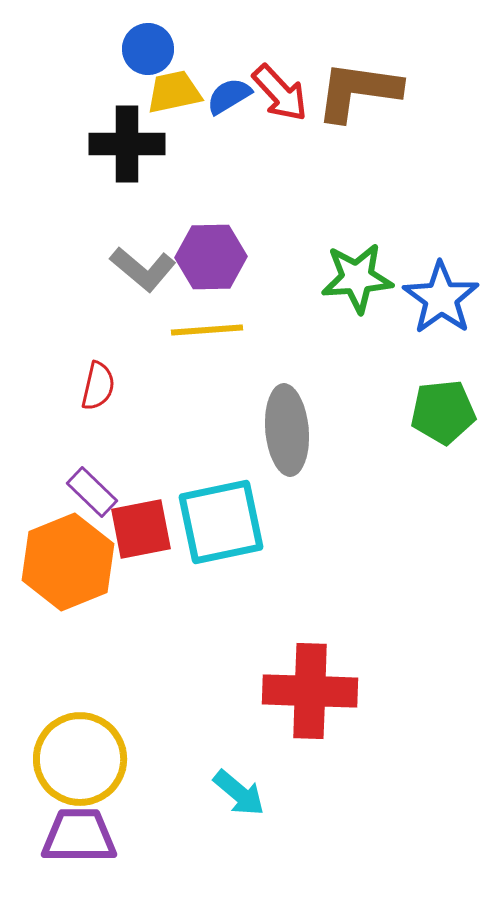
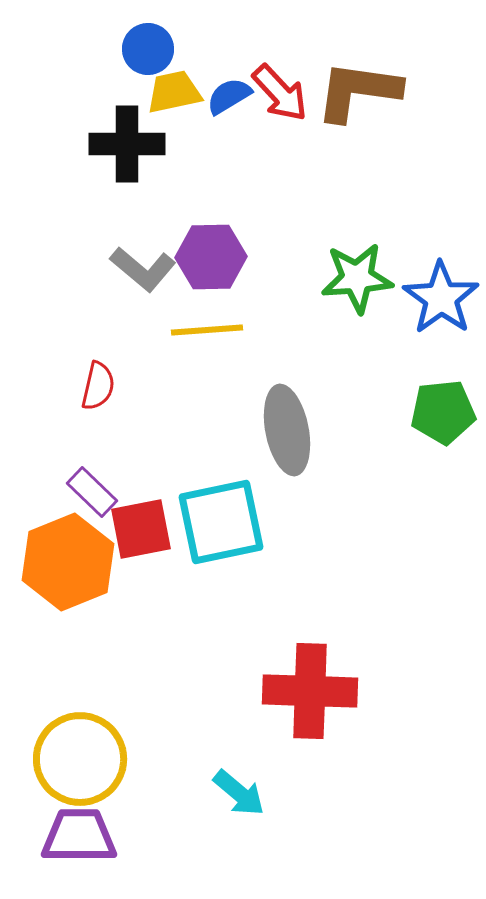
gray ellipse: rotated 6 degrees counterclockwise
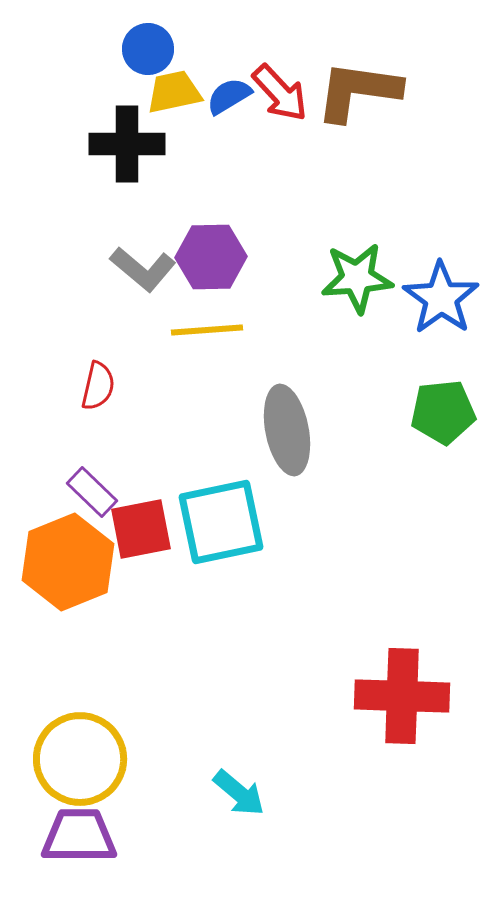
red cross: moved 92 px right, 5 px down
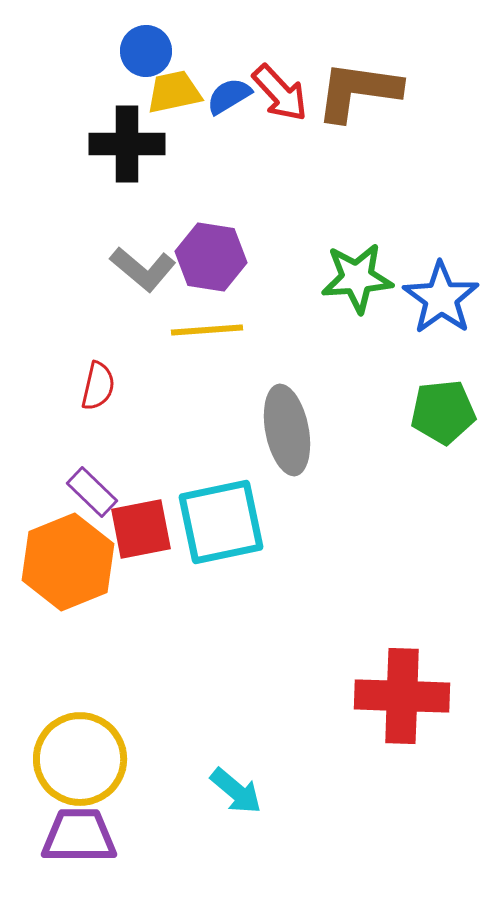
blue circle: moved 2 px left, 2 px down
purple hexagon: rotated 10 degrees clockwise
cyan arrow: moved 3 px left, 2 px up
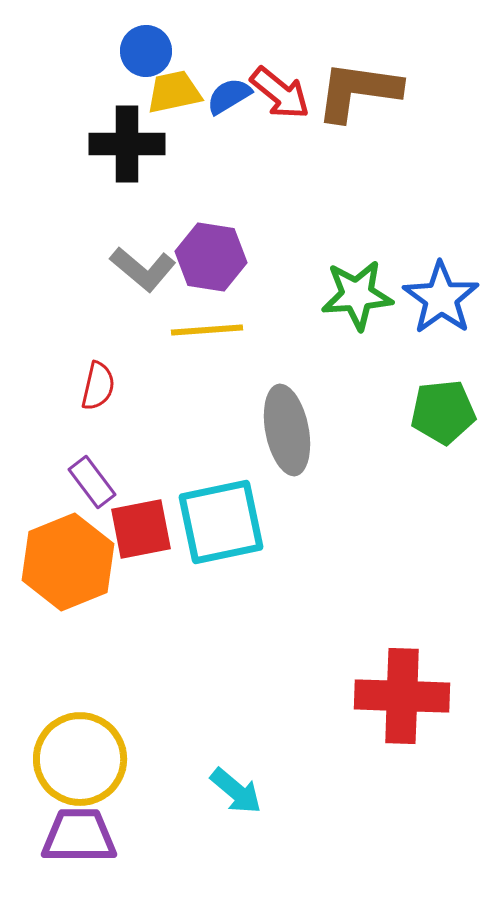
red arrow: rotated 8 degrees counterclockwise
green star: moved 17 px down
purple rectangle: moved 10 px up; rotated 9 degrees clockwise
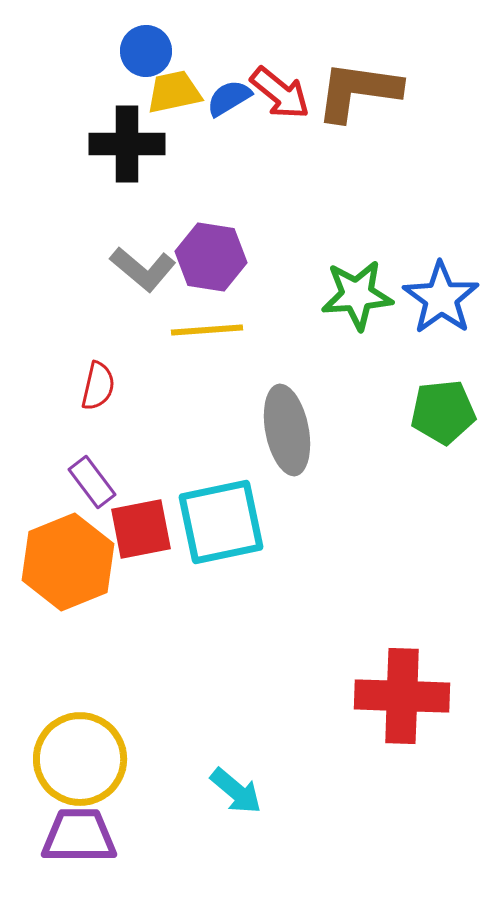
blue semicircle: moved 2 px down
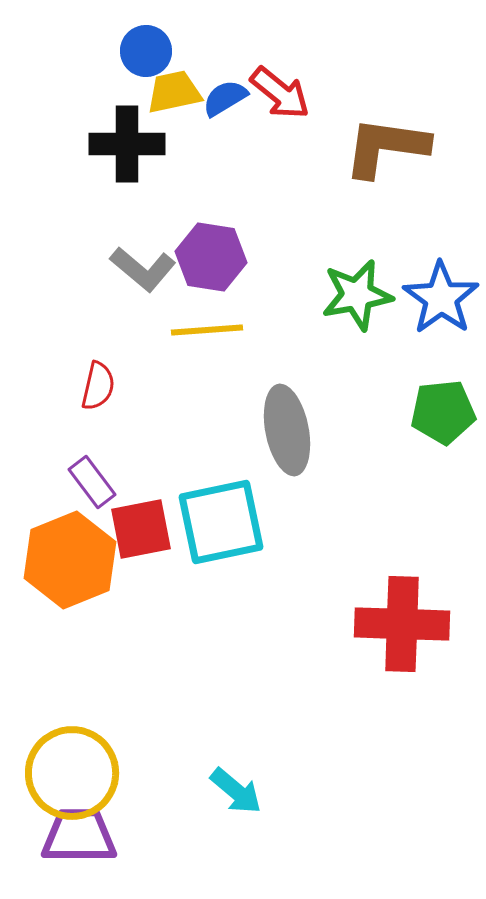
brown L-shape: moved 28 px right, 56 px down
blue semicircle: moved 4 px left
green star: rotated 6 degrees counterclockwise
orange hexagon: moved 2 px right, 2 px up
red cross: moved 72 px up
yellow circle: moved 8 px left, 14 px down
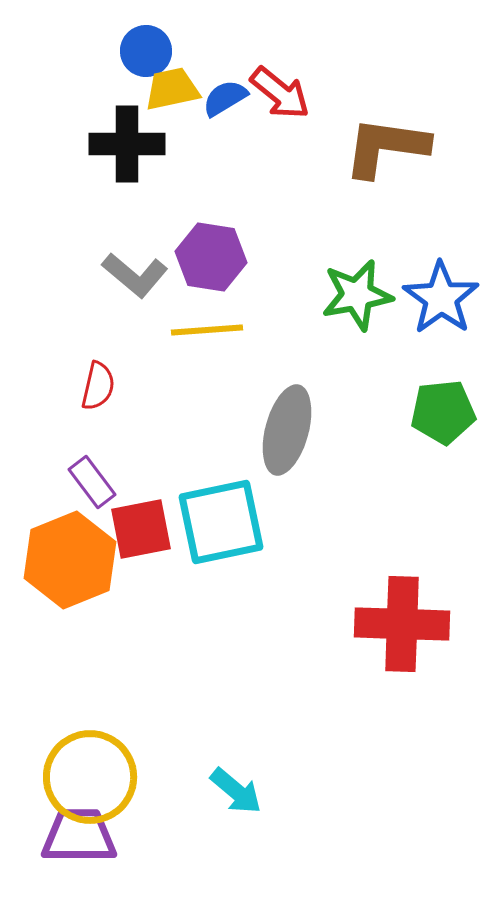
yellow trapezoid: moved 2 px left, 3 px up
gray L-shape: moved 8 px left, 6 px down
gray ellipse: rotated 26 degrees clockwise
yellow circle: moved 18 px right, 4 px down
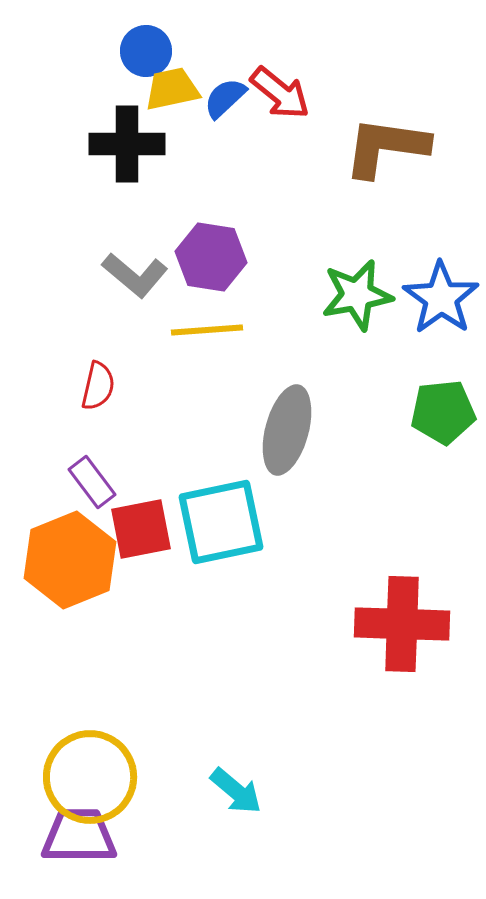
blue semicircle: rotated 12 degrees counterclockwise
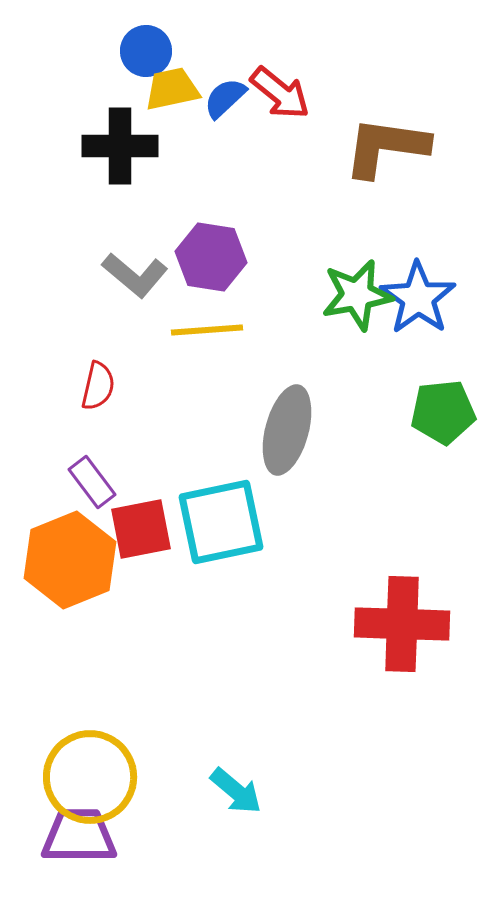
black cross: moved 7 px left, 2 px down
blue star: moved 23 px left
